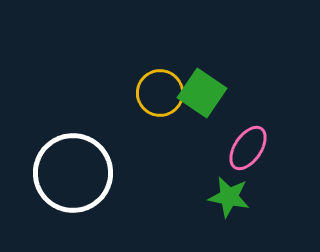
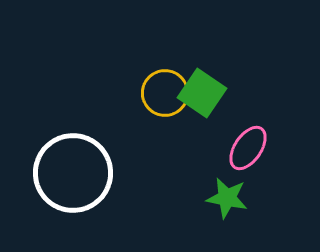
yellow circle: moved 5 px right
green star: moved 2 px left, 1 px down
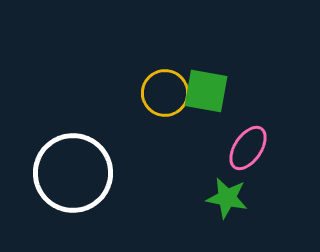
green square: moved 4 px right, 2 px up; rotated 24 degrees counterclockwise
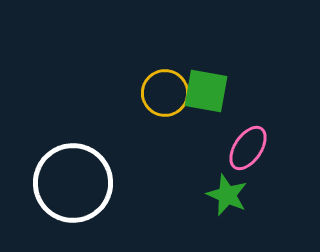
white circle: moved 10 px down
green star: moved 3 px up; rotated 12 degrees clockwise
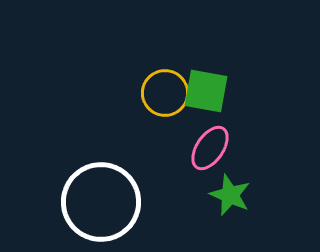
pink ellipse: moved 38 px left
white circle: moved 28 px right, 19 px down
green star: moved 3 px right
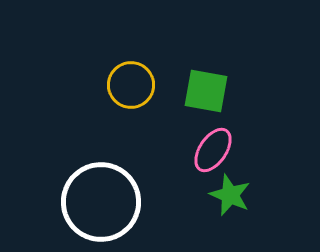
yellow circle: moved 34 px left, 8 px up
pink ellipse: moved 3 px right, 2 px down
